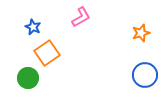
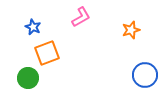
orange star: moved 10 px left, 3 px up
orange square: rotated 15 degrees clockwise
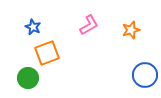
pink L-shape: moved 8 px right, 8 px down
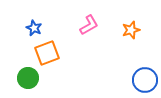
blue star: moved 1 px right, 1 px down
blue circle: moved 5 px down
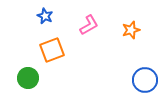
blue star: moved 11 px right, 12 px up
orange square: moved 5 px right, 3 px up
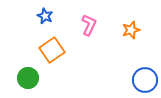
pink L-shape: rotated 35 degrees counterclockwise
orange square: rotated 15 degrees counterclockwise
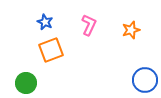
blue star: moved 6 px down
orange square: moved 1 px left; rotated 15 degrees clockwise
green circle: moved 2 px left, 5 px down
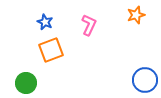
orange star: moved 5 px right, 15 px up
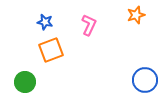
blue star: rotated 14 degrees counterclockwise
green circle: moved 1 px left, 1 px up
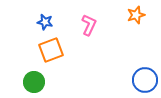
green circle: moved 9 px right
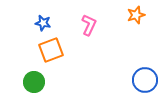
blue star: moved 2 px left, 1 px down
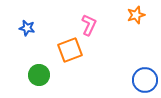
blue star: moved 16 px left, 5 px down
orange square: moved 19 px right
green circle: moved 5 px right, 7 px up
